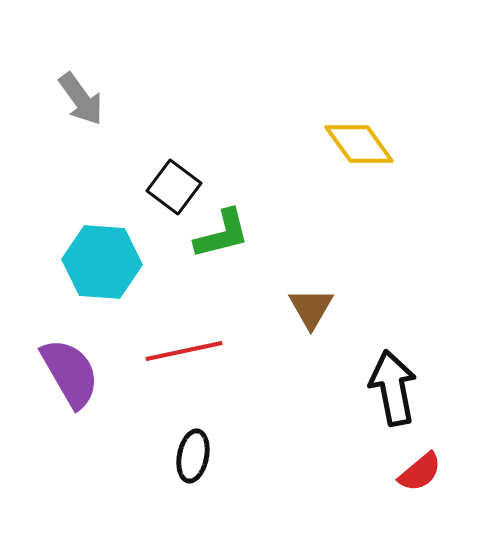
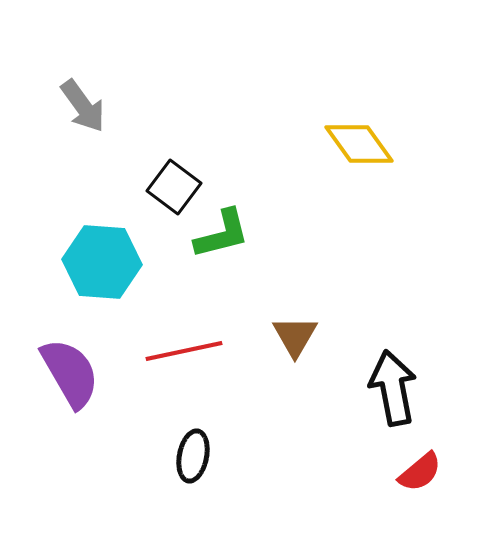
gray arrow: moved 2 px right, 7 px down
brown triangle: moved 16 px left, 28 px down
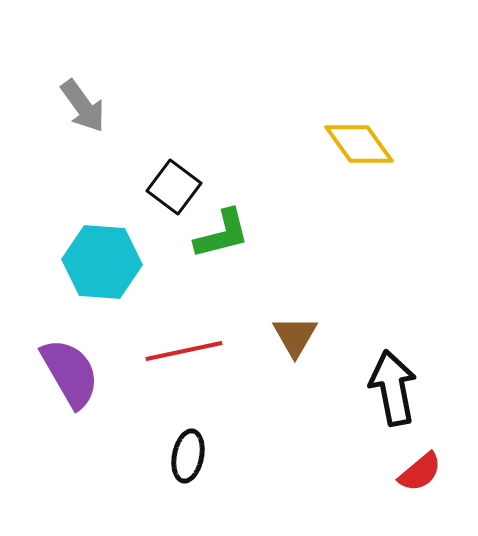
black ellipse: moved 5 px left
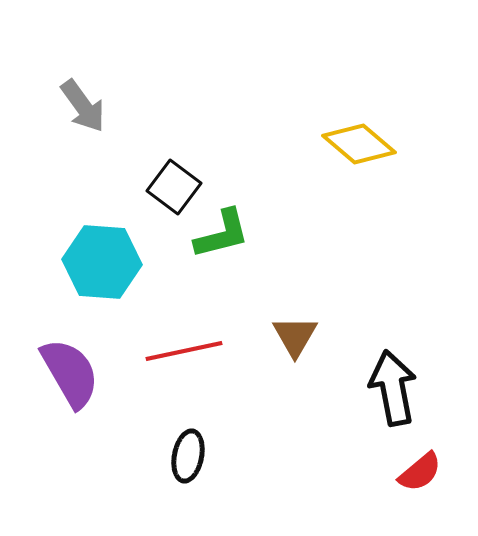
yellow diamond: rotated 14 degrees counterclockwise
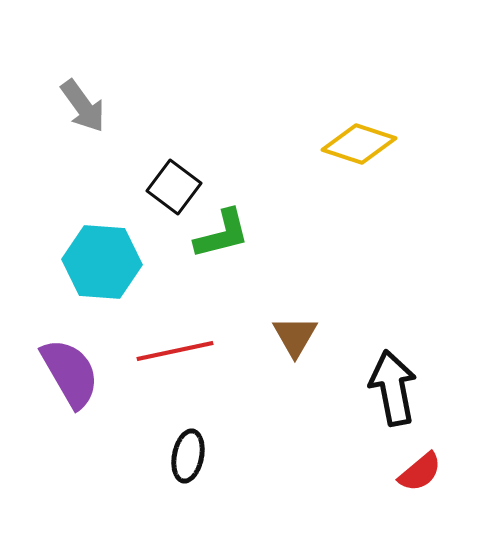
yellow diamond: rotated 22 degrees counterclockwise
red line: moved 9 px left
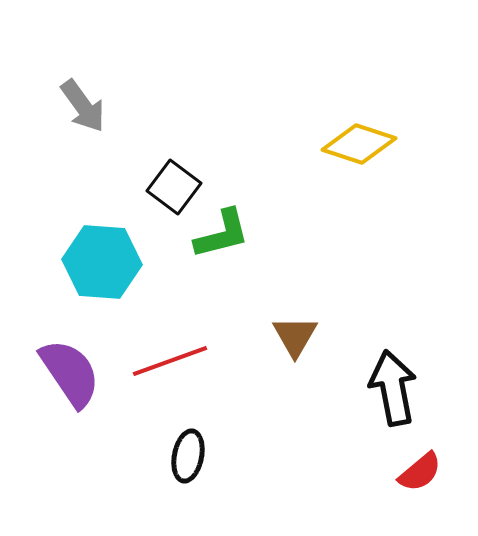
red line: moved 5 px left, 10 px down; rotated 8 degrees counterclockwise
purple semicircle: rotated 4 degrees counterclockwise
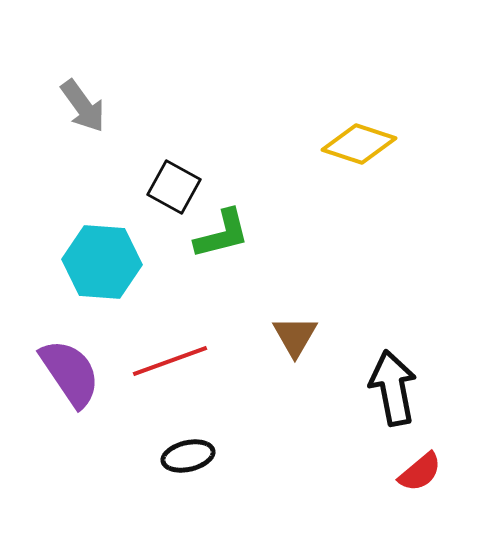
black square: rotated 8 degrees counterclockwise
black ellipse: rotated 66 degrees clockwise
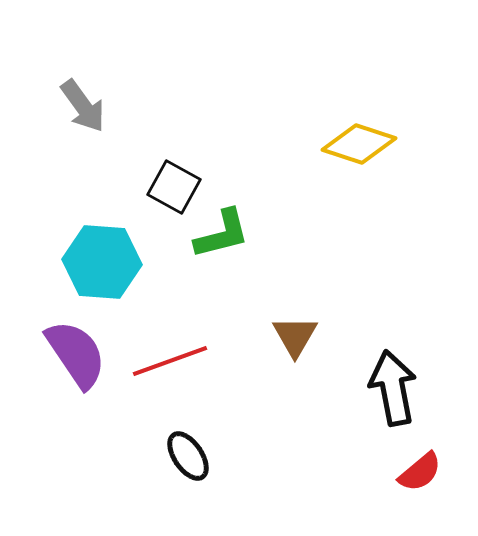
purple semicircle: moved 6 px right, 19 px up
black ellipse: rotated 69 degrees clockwise
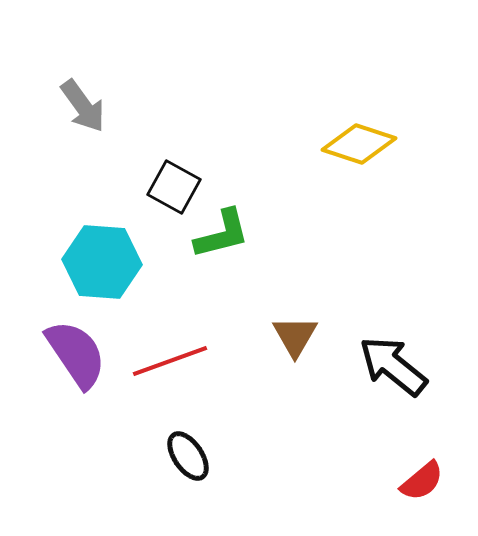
black arrow: moved 22 px up; rotated 40 degrees counterclockwise
red semicircle: moved 2 px right, 9 px down
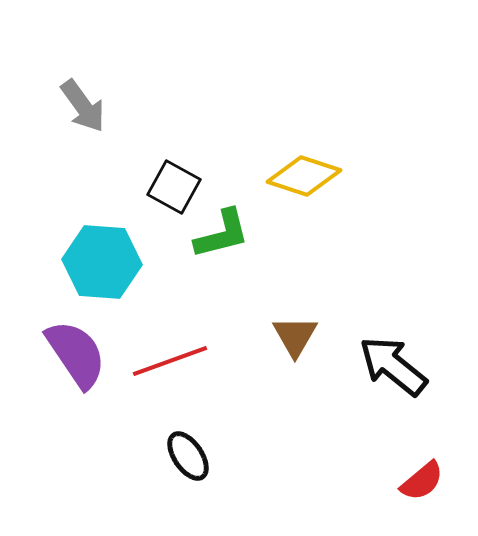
yellow diamond: moved 55 px left, 32 px down
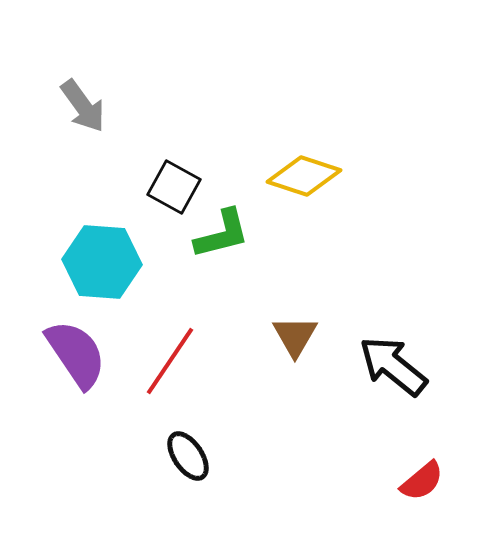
red line: rotated 36 degrees counterclockwise
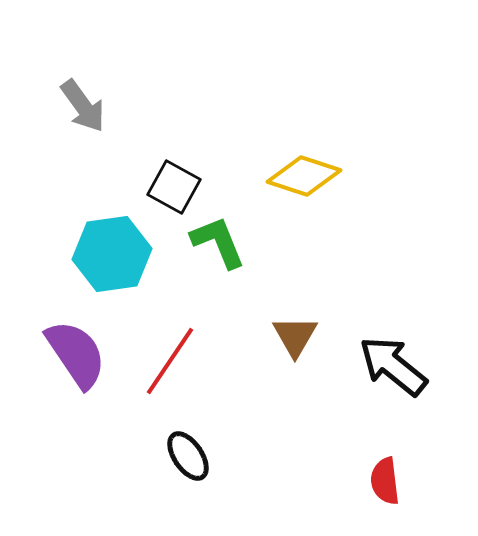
green L-shape: moved 4 px left, 8 px down; rotated 98 degrees counterclockwise
cyan hexagon: moved 10 px right, 8 px up; rotated 12 degrees counterclockwise
red semicircle: moved 37 px left; rotated 123 degrees clockwise
